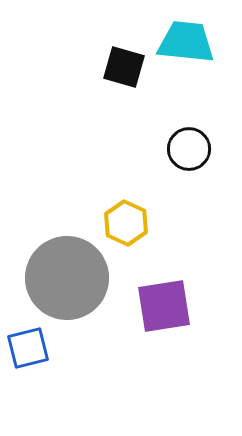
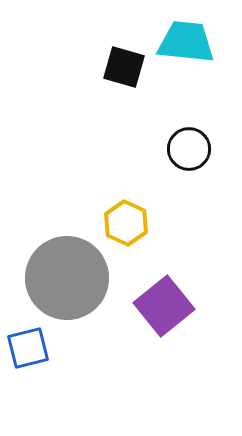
purple square: rotated 30 degrees counterclockwise
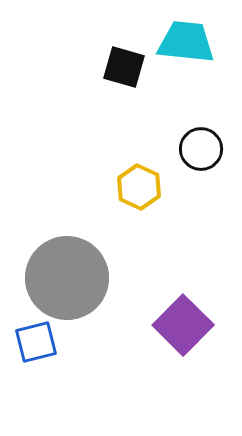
black circle: moved 12 px right
yellow hexagon: moved 13 px right, 36 px up
purple square: moved 19 px right, 19 px down; rotated 6 degrees counterclockwise
blue square: moved 8 px right, 6 px up
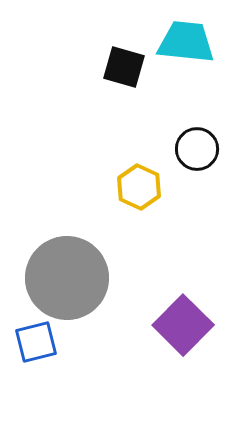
black circle: moved 4 px left
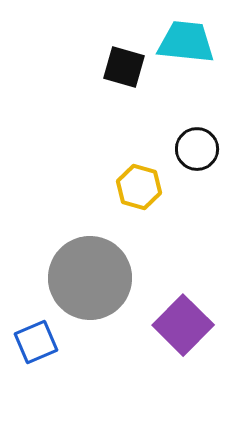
yellow hexagon: rotated 9 degrees counterclockwise
gray circle: moved 23 px right
blue square: rotated 9 degrees counterclockwise
